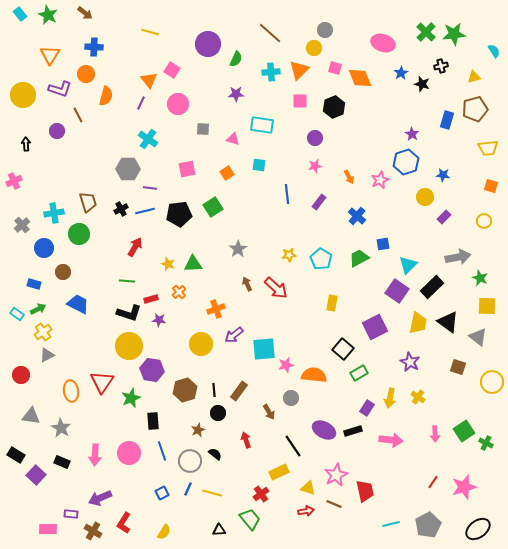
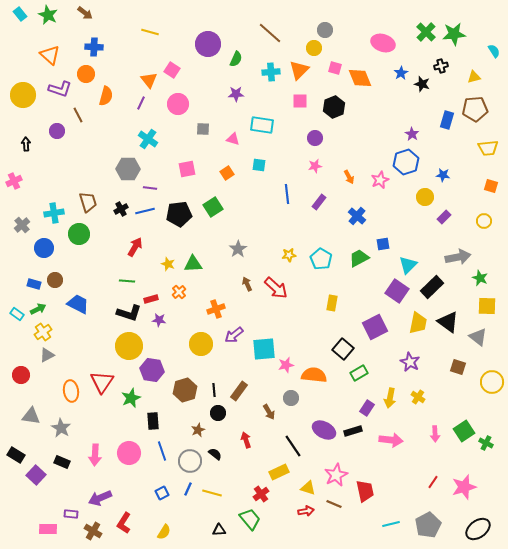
orange triangle at (50, 55): rotated 20 degrees counterclockwise
brown pentagon at (475, 109): rotated 10 degrees clockwise
brown circle at (63, 272): moved 8 px left, 8 px down
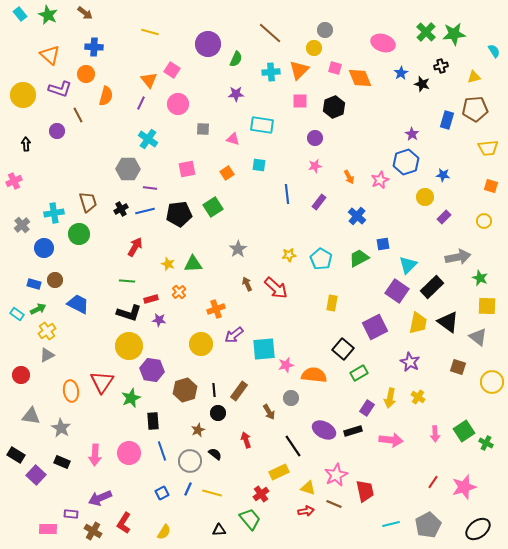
yellow cross at (43, 332): moved 4 px right, 1 px up
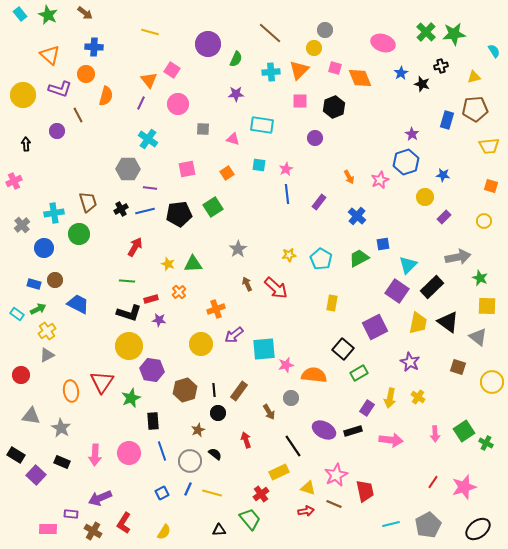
yellow trapezoid at (488, 148): moved 1 px right, 2 px up
pink star at (315, 166): moved 29 px left, 3 px down; rotated 16 degrees counterclockwise
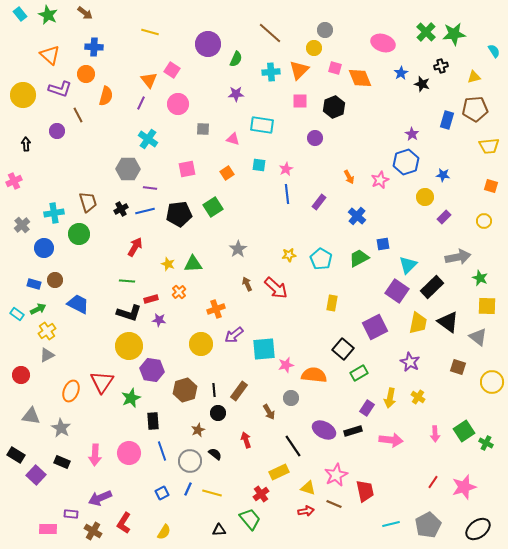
orange ellipse at (71, 391): rotated 30 degrees clockwise
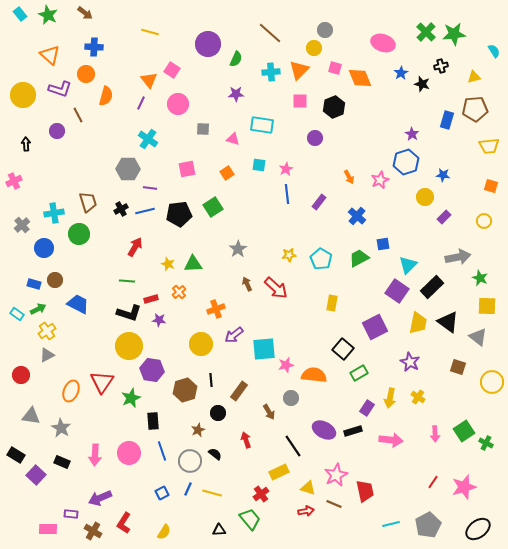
black line at (214, 390): moved 3 px left, 10 px up
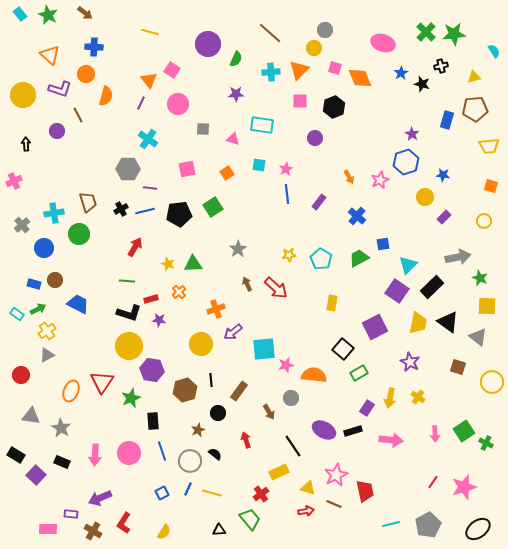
purple arrow at (234, 335): moved 1 px left, 3 px up
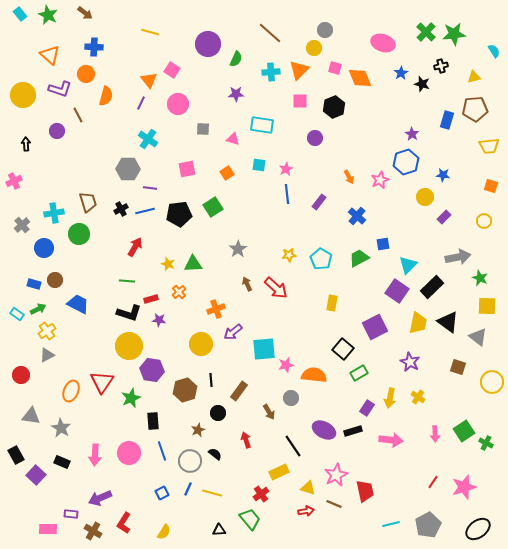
black rectangle at (16, 455): rotated 30 degrees clockwise
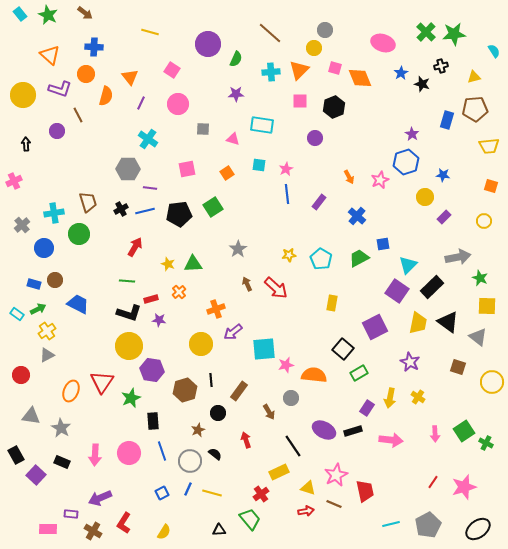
orange triangle at (149, 80): moved 19 px left, 3 px up
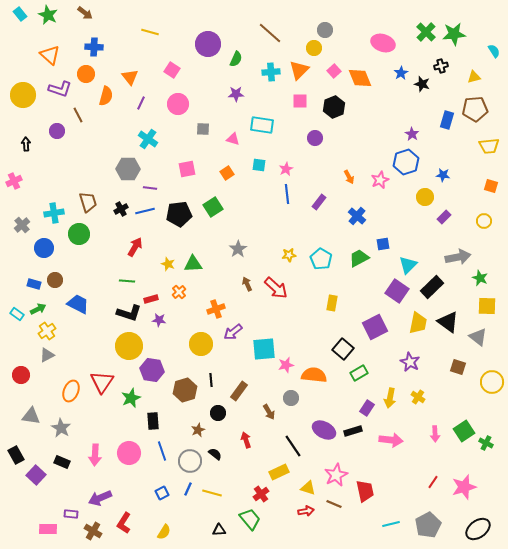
pink square at (335, 68): moved 1 px left, 3 px down; rotated 32 degrees clockwise
